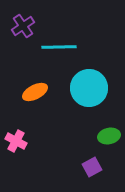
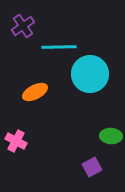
cyan circle: moved 1 px right, 14 px up
green ellipse: moved 2 px right; rotated 15 degrees clockwise
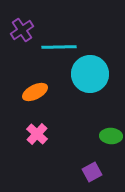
purple cross: moved 1 px left, 4 px down
pink cross: moved 21 px right, 7 px up; rotated 15 degrees clockwise
purple square: moved 5 px down
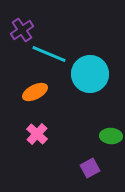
cyan line: moved 10 px left, 7 px down; rotated 24 degrees clockwise
purple square: moved 2 px left, 4 px up
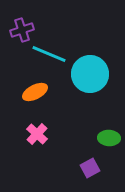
purple cross: rotated 15 degrees clockwise
green ellipse: moved 2 px left, 2 px down
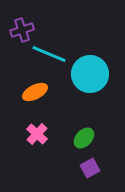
green ellipse: moved 25 px left; rotated 50 degrees counterclockwise
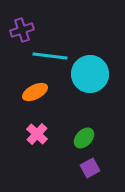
cyan line: moved 1 px right, 2 px down; rotated 16 degrees counterclockwise
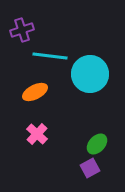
green ellipse: moved 13 px right, 6 px down
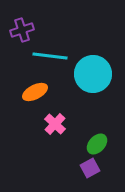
cyan circle: moved 3 px right
pink cross: moved 18 px right, 10 px up
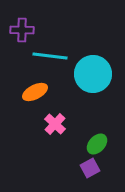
purple cross: rotated 20 degrees clockwise
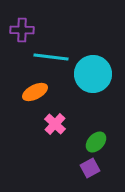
cyan line: moved 1 px right, 1 px down
green ellipse: moved 1 px left, 2 px up
